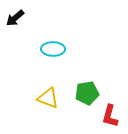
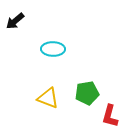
black arrow: moved 3 px down
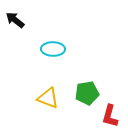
black arrow: moved 1 px up; rotated 78 degrees clockwise
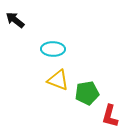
yellow triangle: moved 10 px right, 18 px up
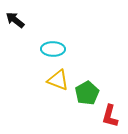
green pentagon: rotated 20 degrees counterclockwise
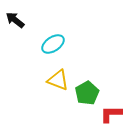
cyan ellipse: moved 5 px up; rotated 35 degrees counterclockwise
red L-shape: moved 1 px right, 2 px up; rotated 75 degrees clockwise
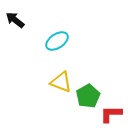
cyan ellipse: moved 4 px right, 3 px up
yellow triangle: moved 3 px right, 2 px down
green pentagon: moved 1 px right, 3 px down
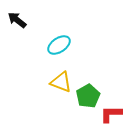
black arrow: moved 2 px right
cyan ellipse: moved 2 px right, 4 px down
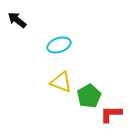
cyan ellipse: rotated 15 degrees clockwise
green pentagon: moved 1 px right
